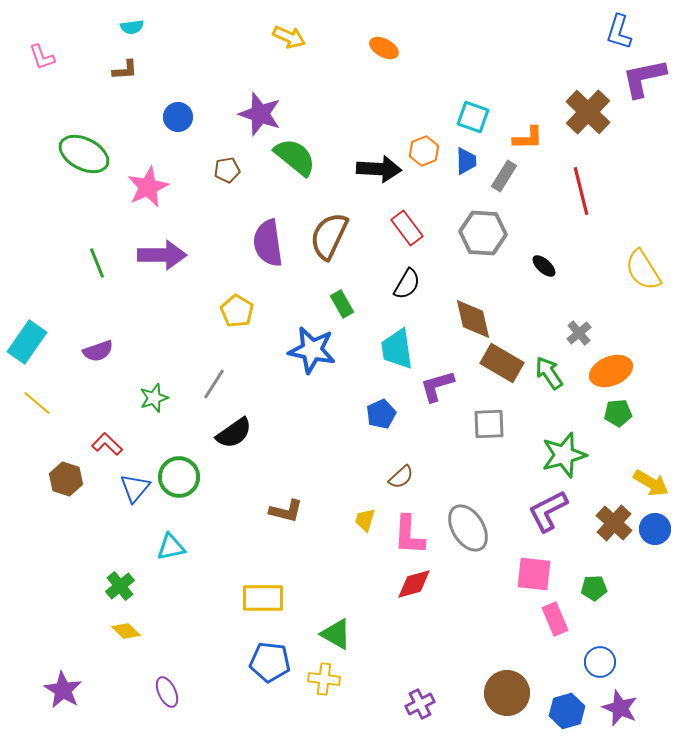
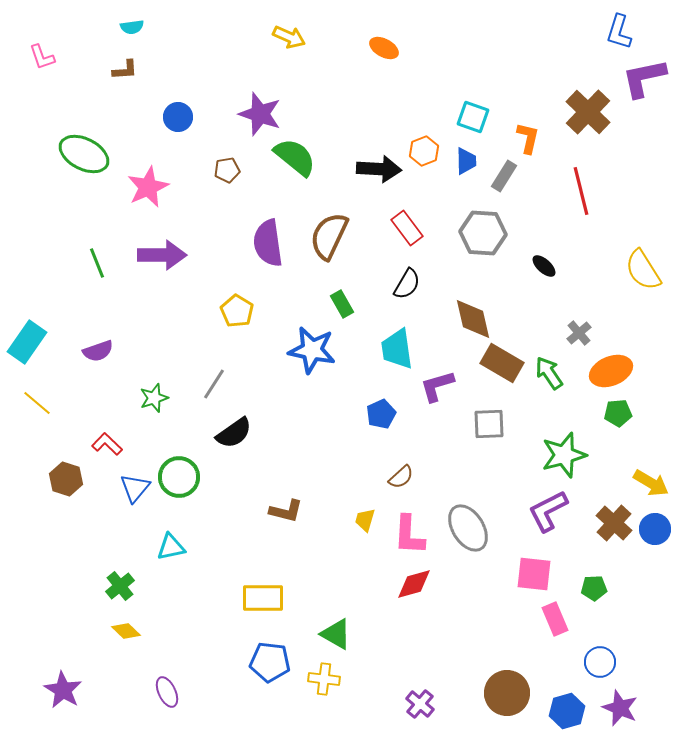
orange L-shape at (528, 138): rotated 76 degrees counterclockwise
purple cross at (420, 704): rotated 24 degrees counterclockwise
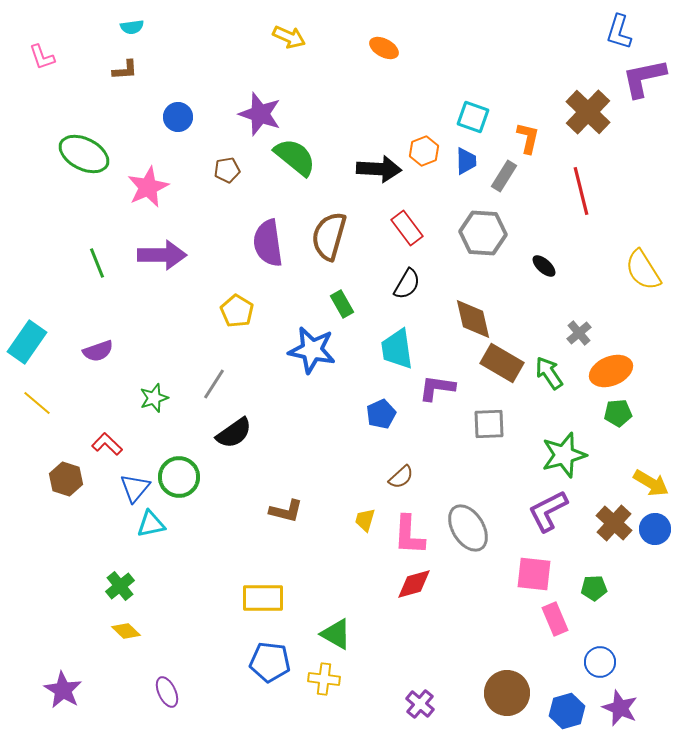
brown semicircle at (329, 236): rotated 9 degrees counterclockwise
purple L-shape at (437, 386): moved 2 px down; rotated 24 degrees clockwise
cyan triangle at (171, 547): moved 20 px left, 23 px up
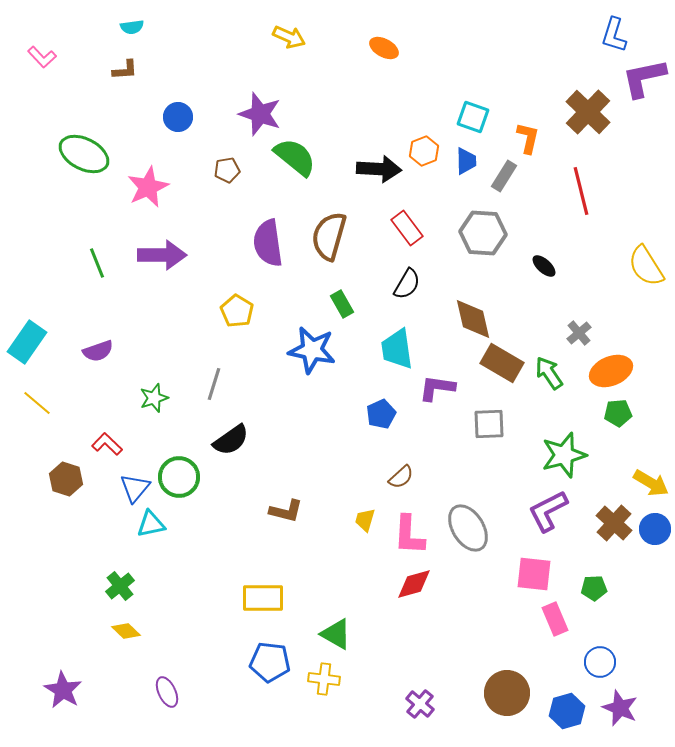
blue L-shape at (619, 32): moved 5 px left, 3 px down
pink L-shape at (42, 57): rotated 24 degrees counterclockwise
yellow semicircle at (643, 270): moved 3 px right, 4 px up
gray line at (214, 384): rotated 16 degrees counterclockwise
black semicircle at (234, 433): moved 3 px left, 7 px down
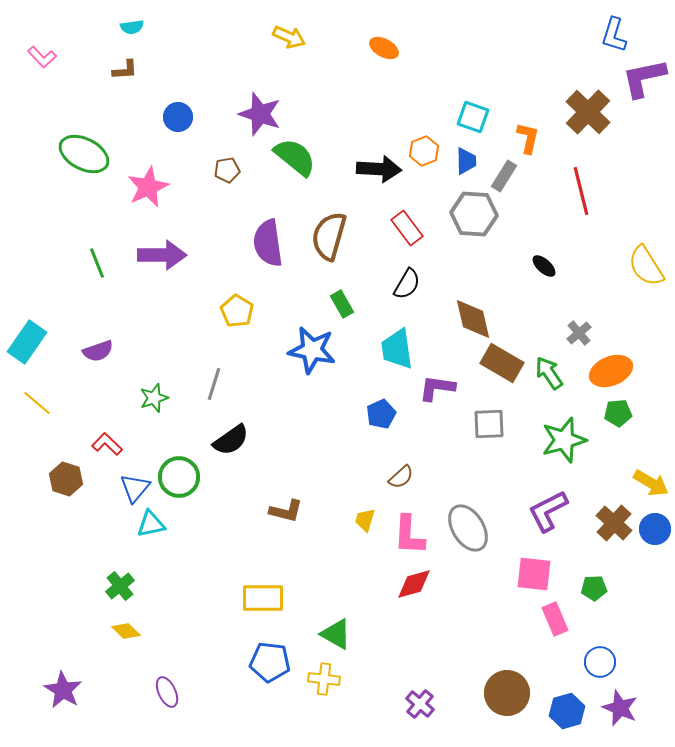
gray hexagon at (483, 233): moved 9 px left, 19 px up
green star at (564, 455): moved 15 px up
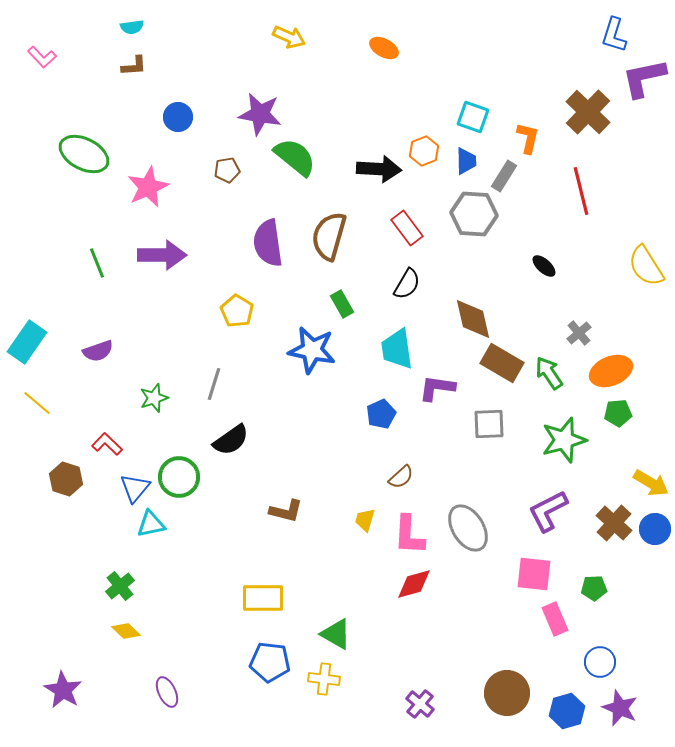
brown L-shape at (125, 70): moved 9 px right, 4 px up
purple star at (260, 114): rotated 9 degrees counterclockwise
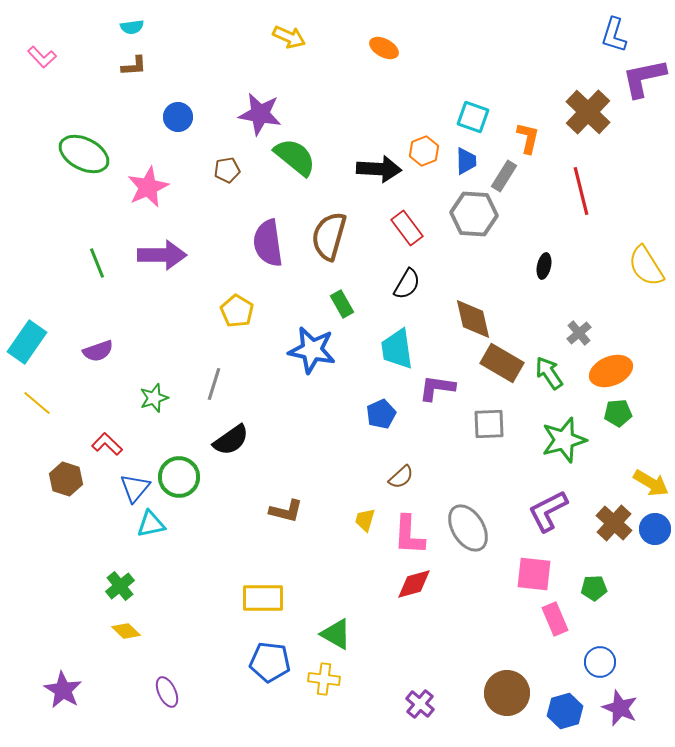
black ellipse at (544, 266): rotated 60 degrees clockwise
blue hexagon at (567, 711): moved 2 px left
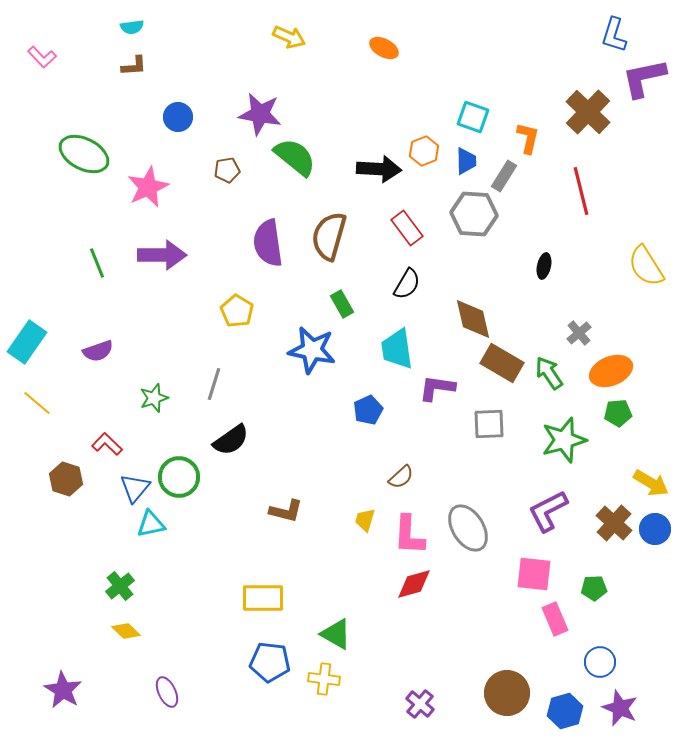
blue pentagon at (381, 414): moved 13 px left, 4 px up
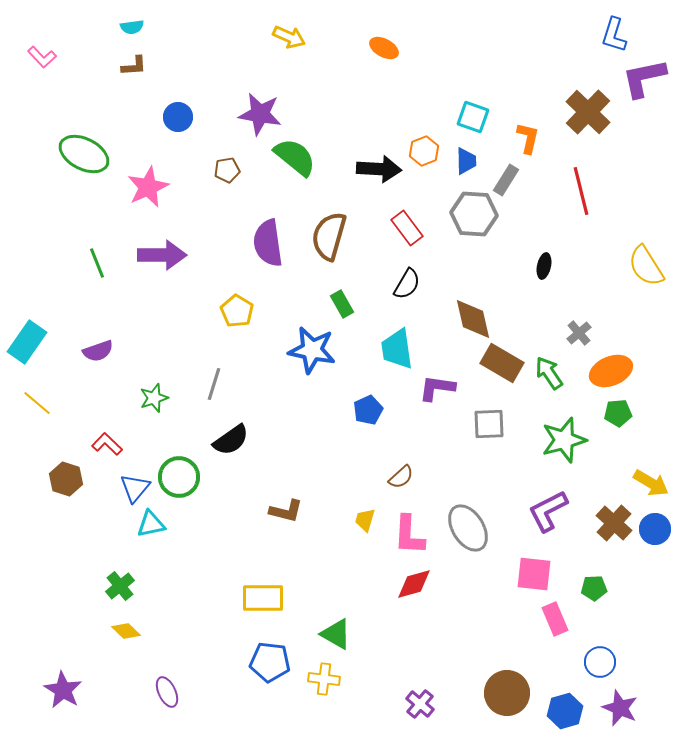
gray rectangle at (504, 176): moved 2 px right, 4 px down
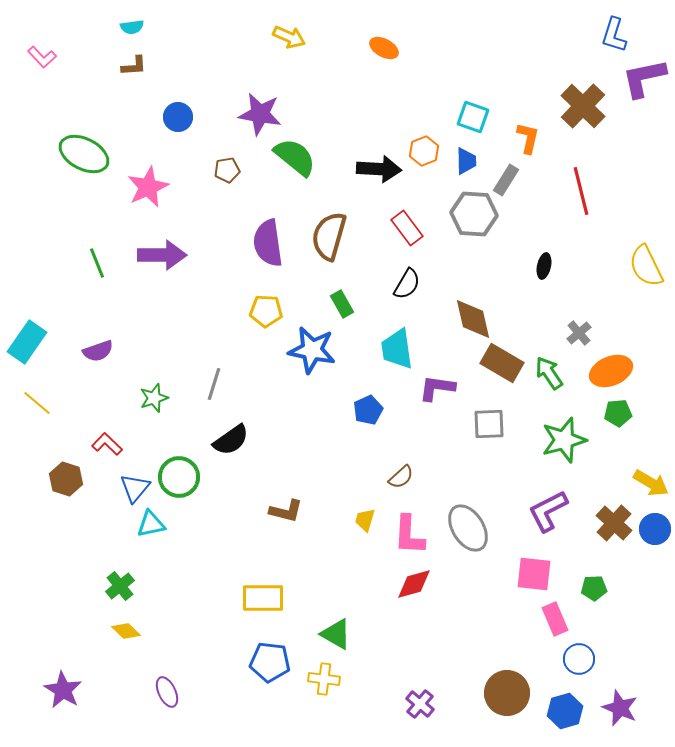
brown cross at (588, 112): moved 5 px left, 6 px up
yellow semicircle at (646, 266): rotated 6 degrees clockwise
yellow pentagon at (237, 311): moved 29 px right; rotated 28 degrees counterclockwise
blue circle at (600, 662): moved 21 px left, 3 px up
